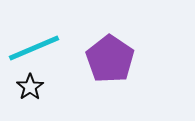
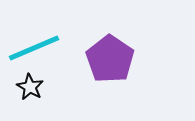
black star: rotated 8 degrees counterclockwise
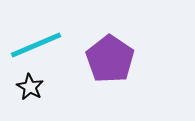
cyan line: moved 2 px right, 3 px up
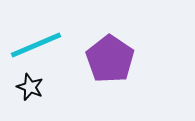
black star: rotated 8 degrees counterclockwise
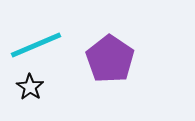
black star: rotated 12 degrees clockwise
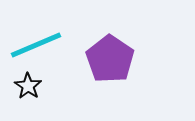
black star: moved 2 px left, 1 px up
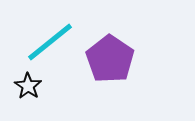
cyan line: moved 14 px right, 3 px up; rotated 16 degrees counterclockwise
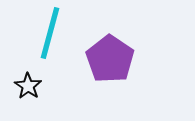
cyan line: moved 9 px up; rotated 36 degrees counterclockwise
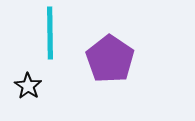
cyan line: rotated 16 degrees counterclockwise
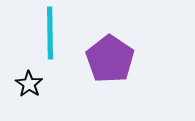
black star: moved 1 px right, 2 px up
